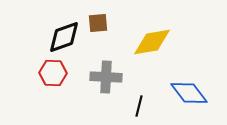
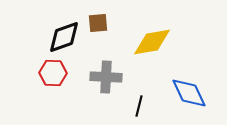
blue diamond: rotated 12 degrees clockwise
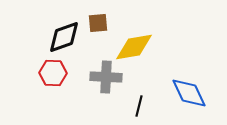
yellow diamond: moved 18 px left, 5 px down
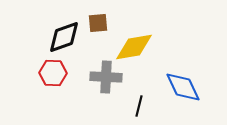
blue diamond: moved 6 px left, 6 px up
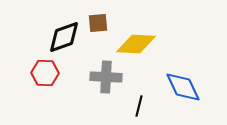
yellow diamond: moved 2 px right, 3 px up; rotated 12 degrees clockwise
red hexagon: moved 8 px left
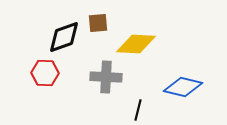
blue diamond: rotated 51 degrees counterclockwise
black line: moved 1 px left, 4 px down
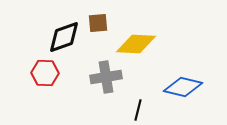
gray cross: rotated 12 degrees counterclockwise
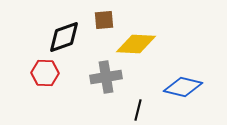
brown square: moved 6 px right, 3 px up
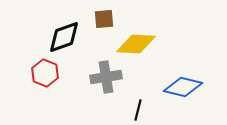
brown square: moved 1 px up
red hexagon: rotated 20 degrees clockwise
